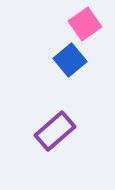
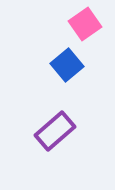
blue square: moved 3 px left, 5 px down
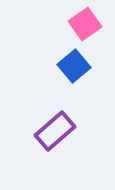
blue square: moved 7 px right, 1 px down
